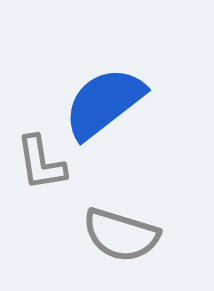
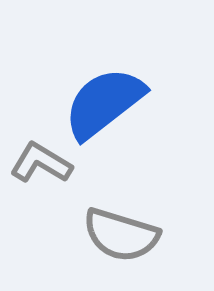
gray L-shape: rotated 130 degrees clockwise
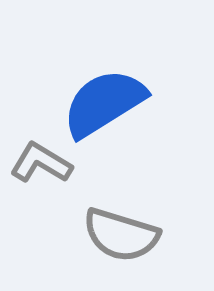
blue semicircle: rotated 6 degrees clockwise
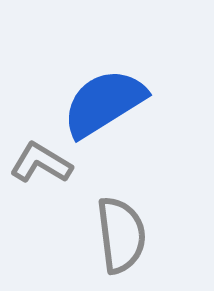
gray semicircle: rotated 114 degrees counterclockwise
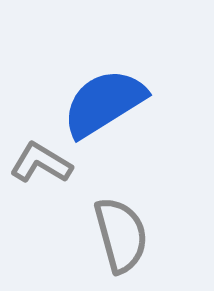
gray semicircle: rotated 8 degrees counterclockwise
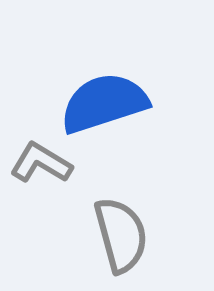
blue semicircle: rotated 14 degrees clockwise
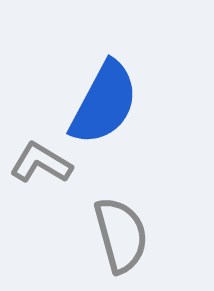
blue semicircle: rotated 136 degrees clockwise
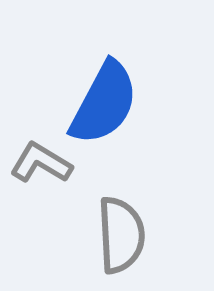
gray semicircle: rotated 12 degrees clockwise
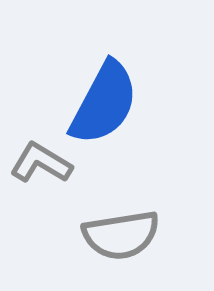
gray semicircle: rotated 84 degrees clockwise
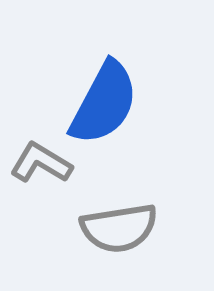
gray semicircle: moved 2 px left, 7 px up
